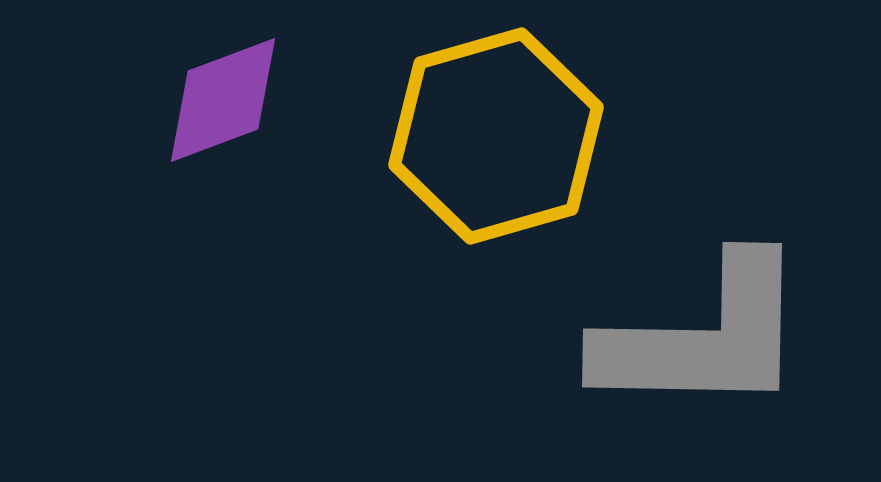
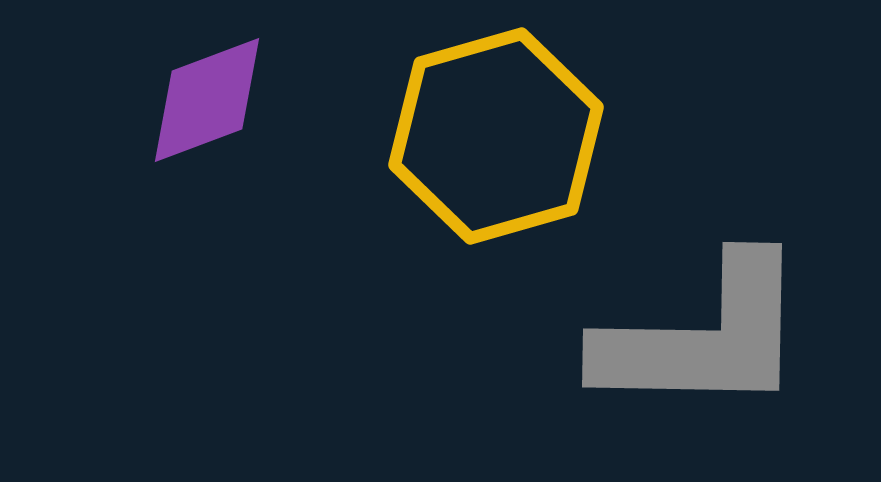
purple diamond: moved 16 px left
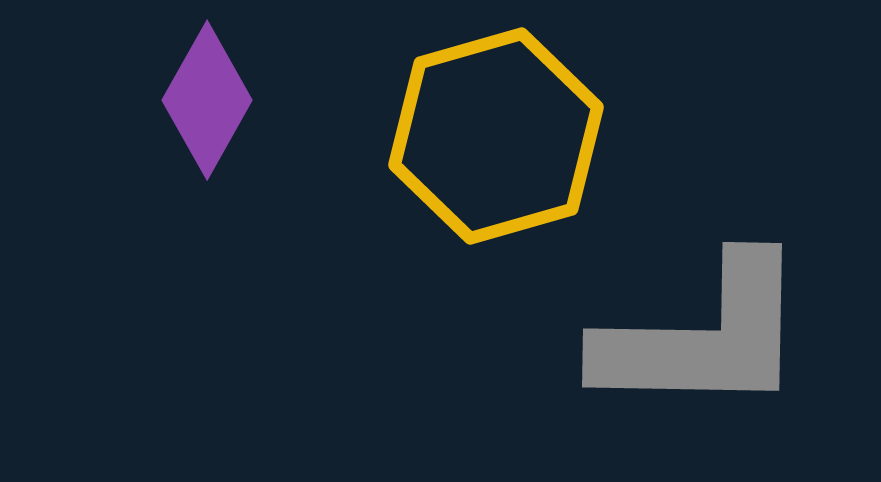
purple diamond: rotated 40 degrees counterclockwise
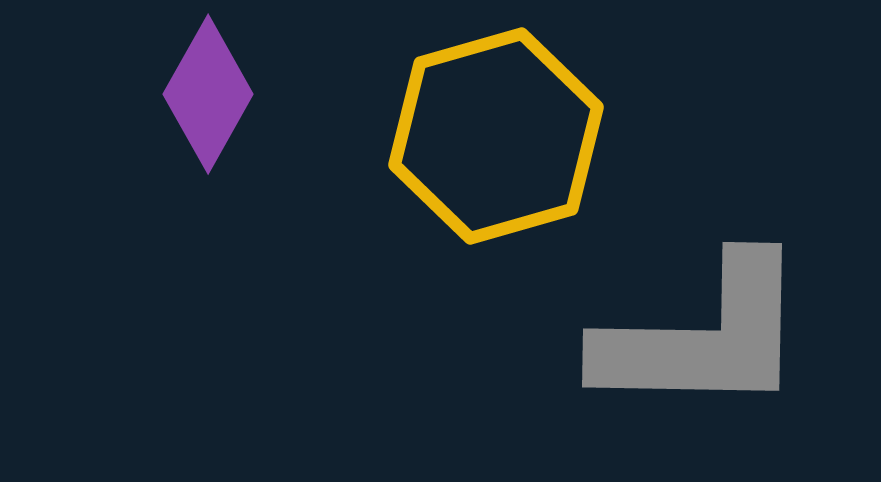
purple diamond: moved 1 px right, 6 px up
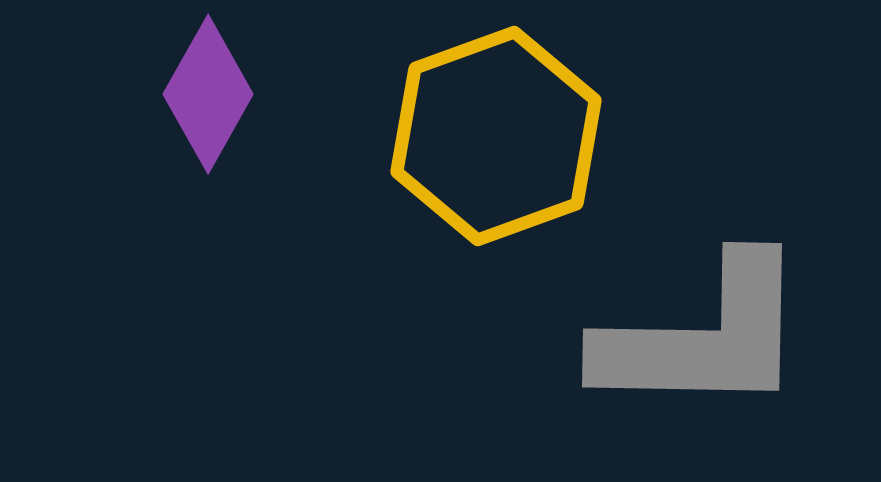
yellow hexagon: rotated 4 degrees counterclockwise
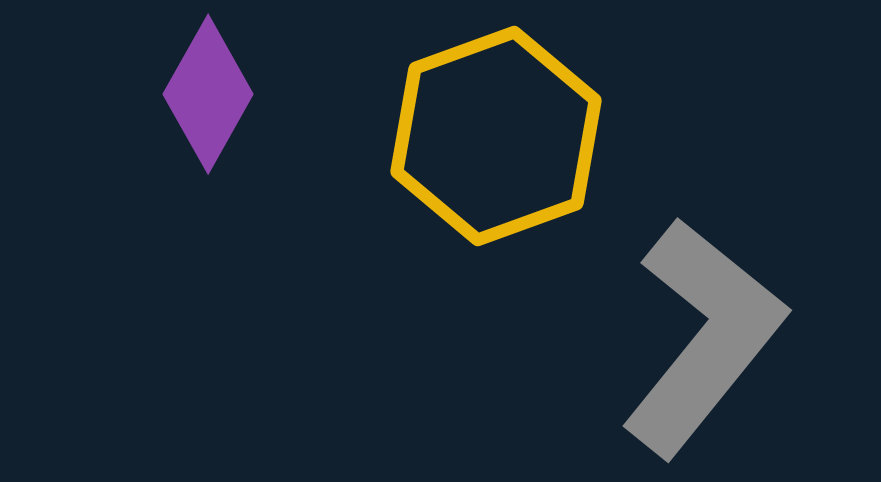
gray L-shape: rotated 52 degrees counterclockwise
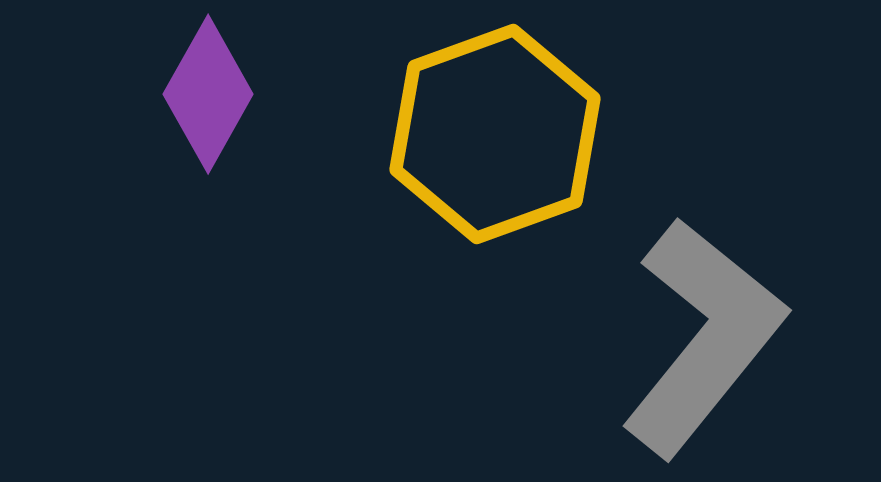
yellow hexagon: moved 1 px left, 2 px up
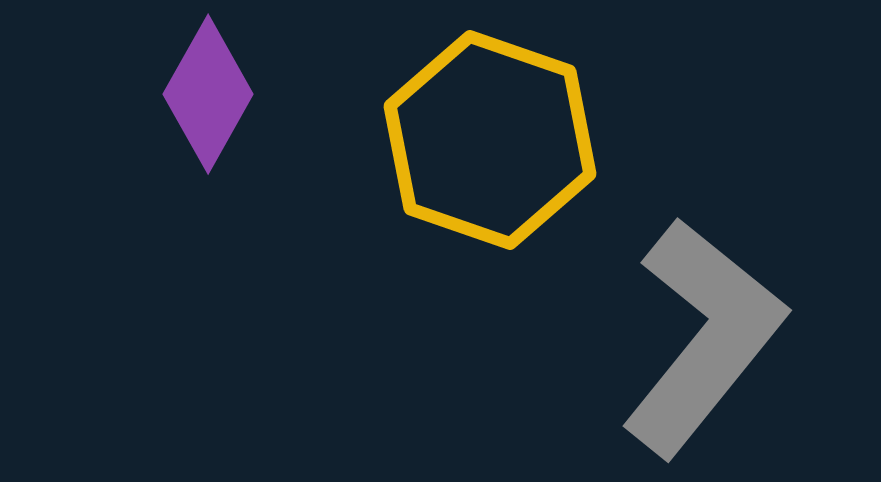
yellow hexagon: moved 5 px left, 6 px down; rotated 21 degrees counterclockwise
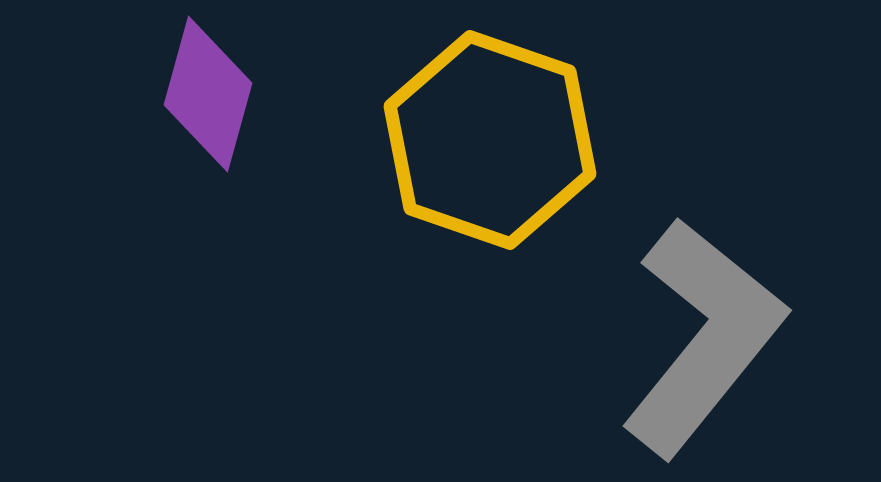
purple diamond: rotated 14 degrees counterclockwise
